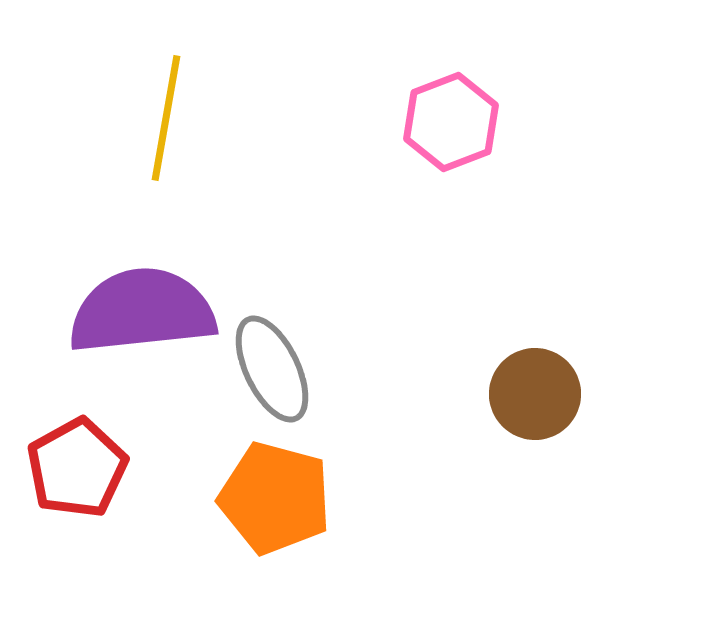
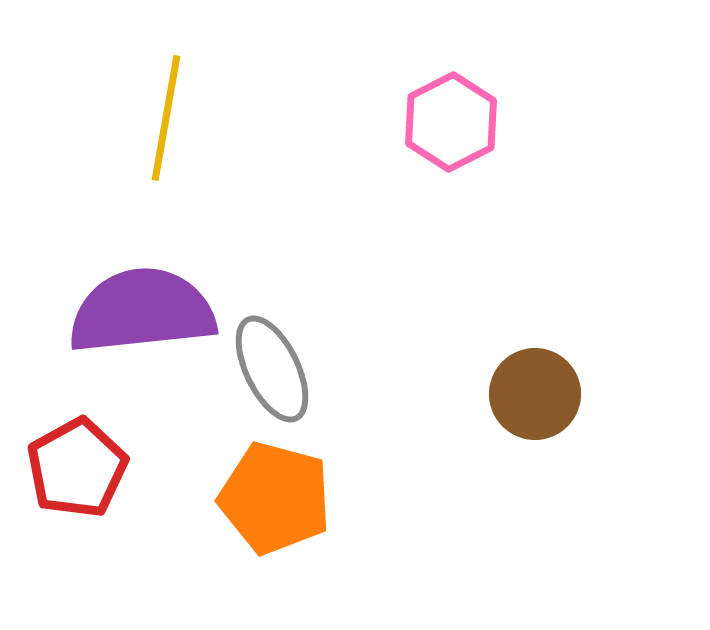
pink hexagon: rotated 6 degrees counterclockwise
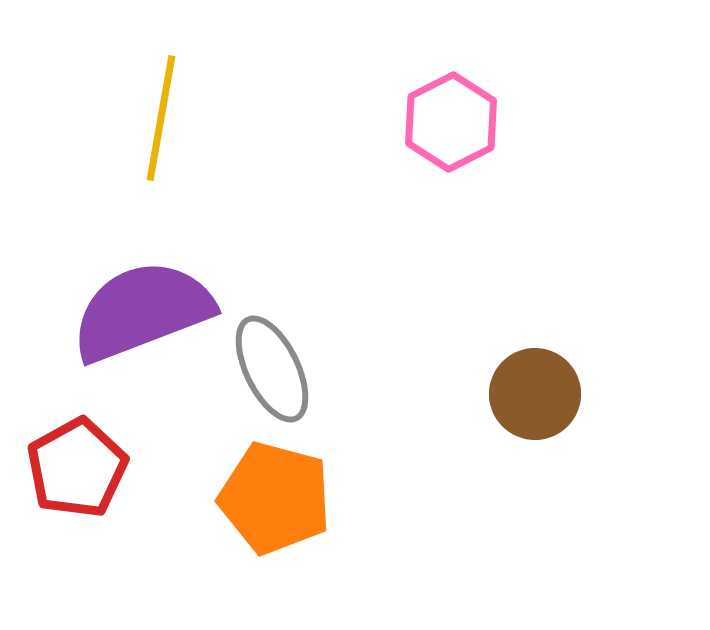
yellow line: moved 5 px left
purple semicircle: rotated 15 degrees counterclockwise
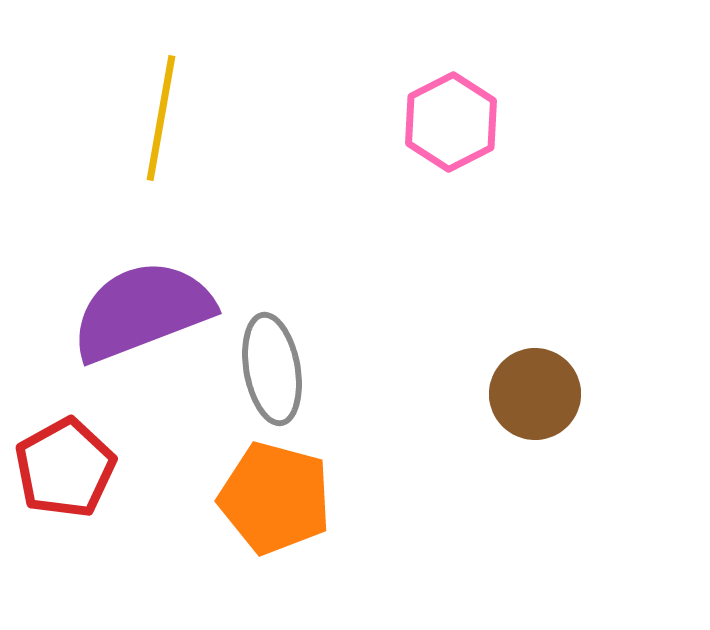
gray ellipse: rotated 16 degrees clockwise
red pentagon: moved 12 px left
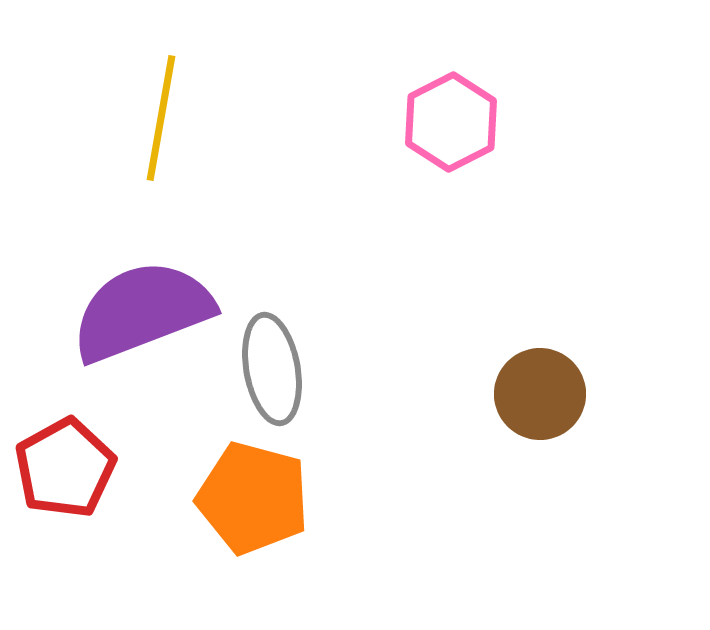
brown circle: moved 5 px right
orange pentagon: moved 22 px left
